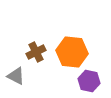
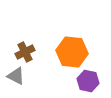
brown cross: moved 11 px left
purple hexagon: moved 1 px left
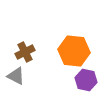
orange hexagon: moved 2 px right, 1 px up
purple hexagon: moved 2 px left, 1 px up
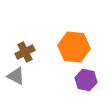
orange hexagon: moved 4 px up
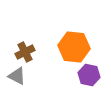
gray triangle: moved 1 px right
purple hexagon: moved 3 px right, 5 px up
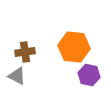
brown cross: rotated 18 degrees clockwise
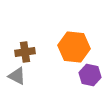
purple hexagon: moved 1 px right
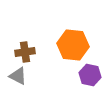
orange hexagon: moved 1 px left, 2 px up
gray triangle: moved 1 px right
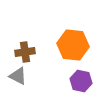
purple hexagon: moved 9 px left, 6 px down
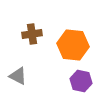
brown cross: moved 7 px right, 18 px up
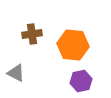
gray triangle: moved 2 px left, 3 px up
purple hexagon: rotated 25 degrees counterclockwise
